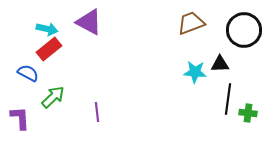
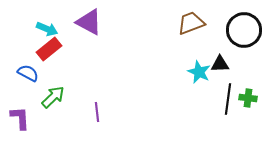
cyan arrow: rotated 10 degrees clockwise
cyan star: moved 4 px right; rotated 20 degrees clockwise
green cross: moved 15 px up
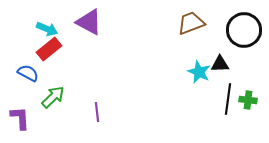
green cross: moved 2 px down
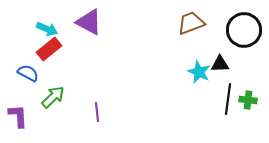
purple L-shape: moved 2 px left, 2 px up
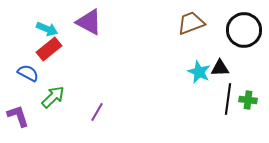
black triangle: moved 4 px down
purple line: rotated 36 degrees clockwise
purple L-shape: rotated 15 degrees counterclockwise
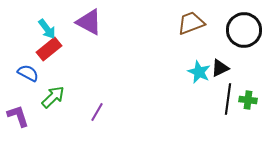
cyan arrow: rotated 30 degrees clockwise
black triangle: rotated 24 degrees counterclockwise
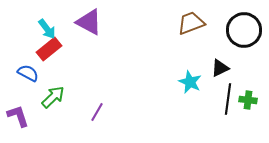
cyan star: moved 9 px left, 10 px down
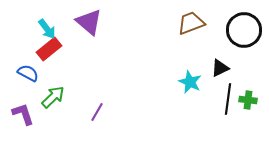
purple triangle: rotated 12 degrees clockwise
purple L-shape: moved 5 px right, 2 px up
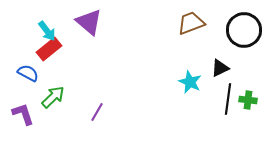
cyan arrow: moved 2 px down
